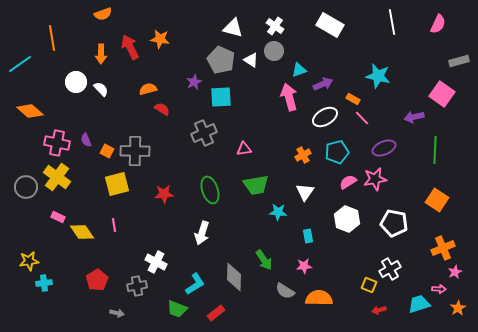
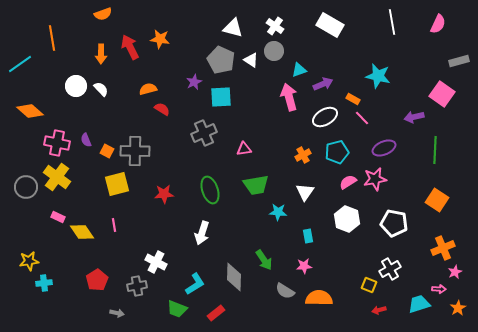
white circle at (76, 82): moved 4 px down
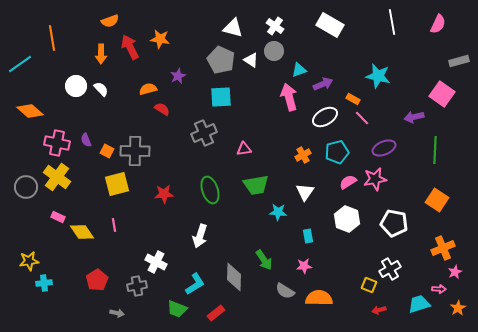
orange semicircle at (103, 14): moved 7 px right, 7 px down
purple star at (194, 82): moved 16 px left, 6 px up
white arrow at (202, 233): moved 2 px left, 3 px down
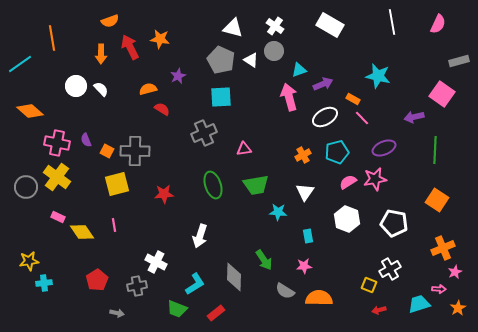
green ellipse at (210, 190): moved 3 px right, 5 px up
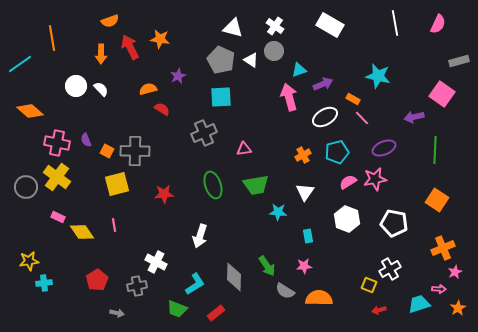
white line at (392, 22): moved 3 px right, 1 px down
green arrow at (264, 260): moved 3 px right, 6 px down
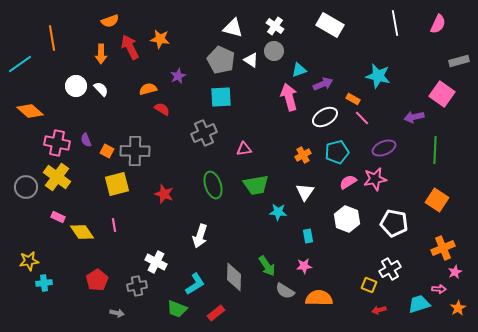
red star at (164, 194): rotated 24 degrees clockwise
